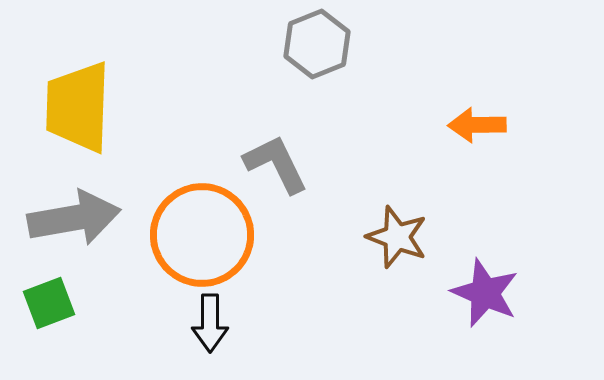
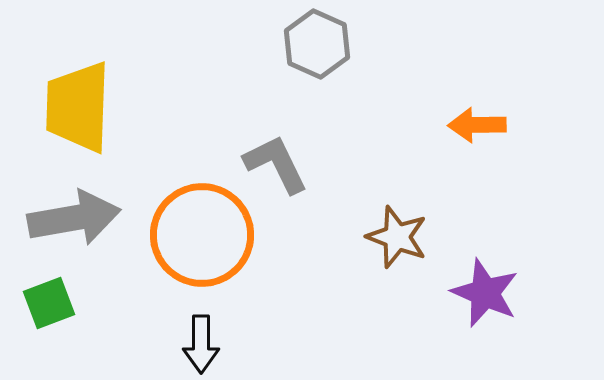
gray hexagon: rotated 14 degrees counterclockwise
black arrow: moved 9 px left, 21 px down
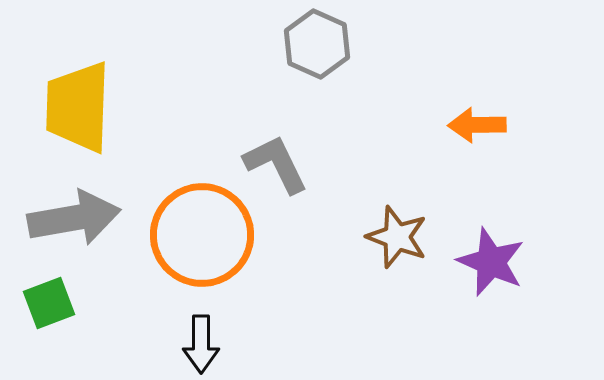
purple star: moved 6 px right, 31 px up
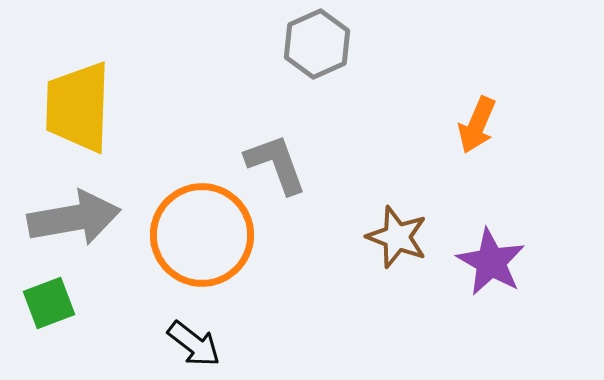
gray hexagon: rotated 12 degrees clockwise
orange arrow: rotated 66 degrees counterclockwise
gray L-shape: rotated 6 degrees clockwise
purple star: rotated 6 degrees clockwise
black arrow: moved 7 px left; rotated 52 degrees counterclockwise
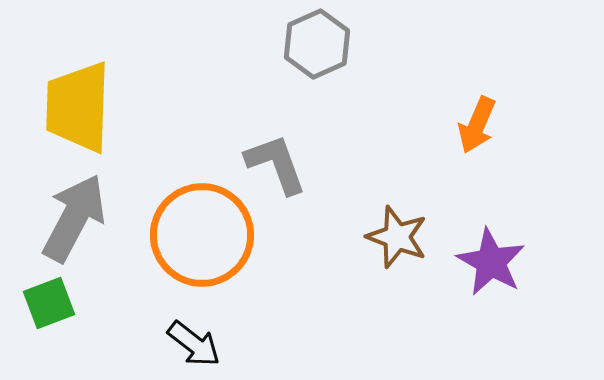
gray arrow: rotated 52 degrees counterclockwise
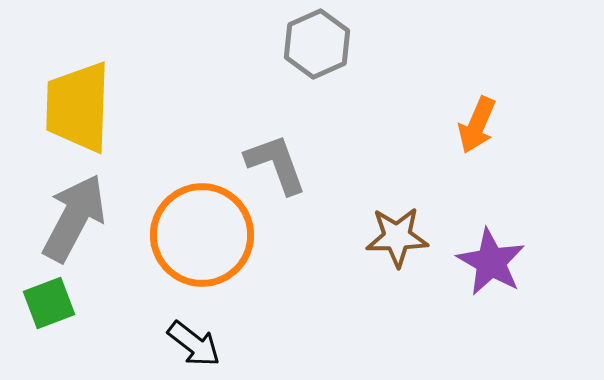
brown star: rotated 22 degrees counterclockwise
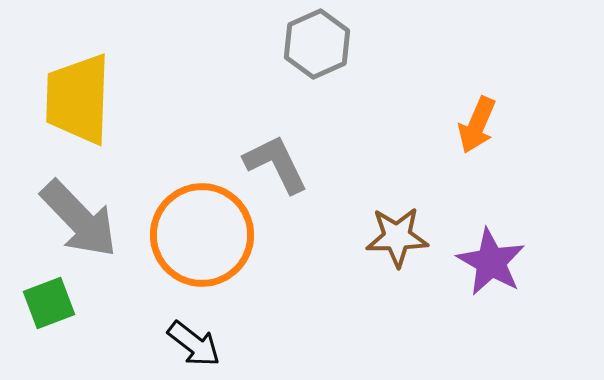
yellow trapezoid: moved 8 px up
gray L-shape: rotated 6 degrees counterclockwise
gray arrow: moved 5 px right, 1 px down; rotated 108 degrees clockwise
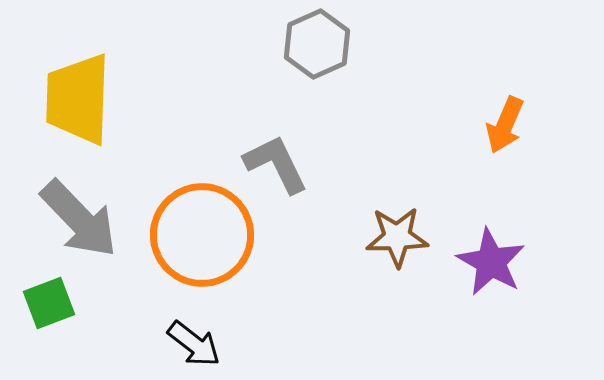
orange arrow: moved 28 px right
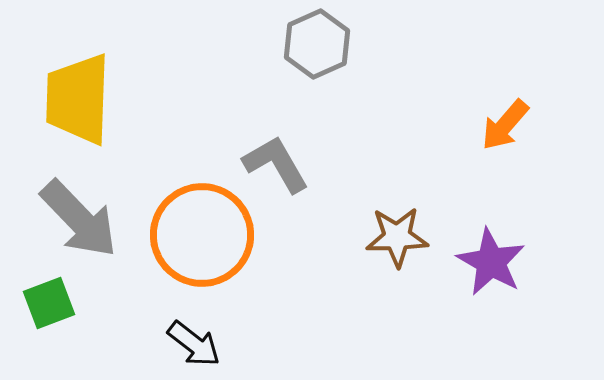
orange arrow: rotated 18 degrees clockwise
gray L-shape: rotated 4 degrees counterclockwise
